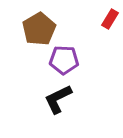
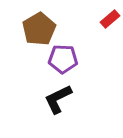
red rectangle: rotated 18 degrees clockwise
purple pentagon: moved 1 px left, 1 px up
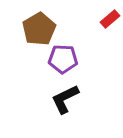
black L-shape: moved 7 px right
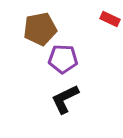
red rectangle: rotated 66 degrees clockwise
brown pentagon: moved 1 px right; rotated 20 degrees clockwise
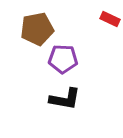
brown pentagon: moved 3 px left
black L-shape: rotated 144 degrees counterclockwise
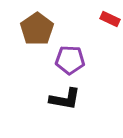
brown pentagon: rotated 24 degrees counterclockwise
purple pentagon: moved 7 px right, 1 px down
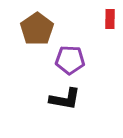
red rectangle: rotated 66 degrees clockwise
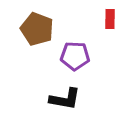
brown pentagon: rotated 16 degrees counterclockwise
purple pentagon: moved 5 px right, 4 px up
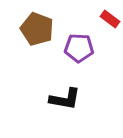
red rectangle: rotated 54 degrees counterclockwise
purple pentagon: moved 4 px right, 8 px up
